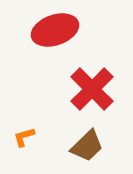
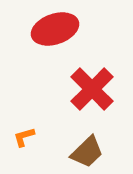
red ellipse: moved 1 px up
brown trapezoid: moved 6 px down
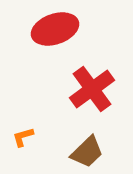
red cross: rotated 9 degrees clockwise
orange L-shape: moved 1 px left
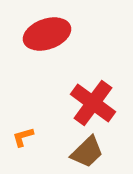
red ellipse: moved 8 px left, 5 px down
red cross: moved 1 px right, 14 px down; rotated 18 degrees counterclockwise
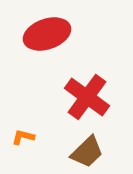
red cross: moved 6 px left, 6 px up
orange L-shape: rotated 30 degrees clockwise
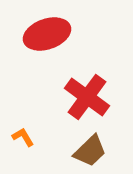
orange L-shape: rotated 45 degrees clockwise
brown trapezoid: moved 3 px right, 1 px up
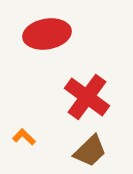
red ellipse: rotated 9 degrees clockwise
orange L-shape: moved 1 px right; rotated 15 degrees counterclockwise
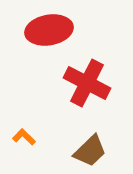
red ellipse: moved 2 px right, 4 px up
red cross: moved 14 px up; rotated 9 degrees counterclockwise
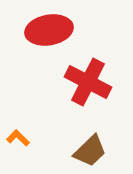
red cross: moved 1 px right, 1 px up
orange L-shape: moved 6 px left, 1 px down
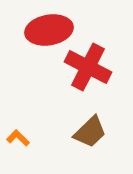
red cross: moved 15 px up
brown trapezoid: moved 19 px up
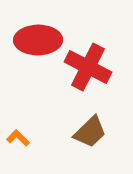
red ellipse: moved 11 px left, 10 px down; rotated 9 degrees clockwise
